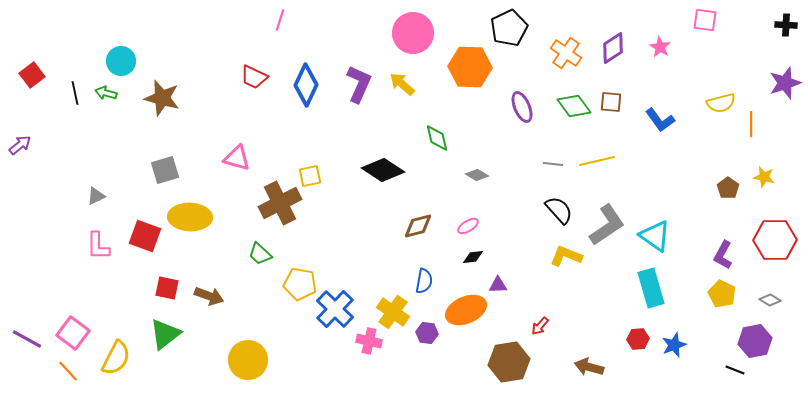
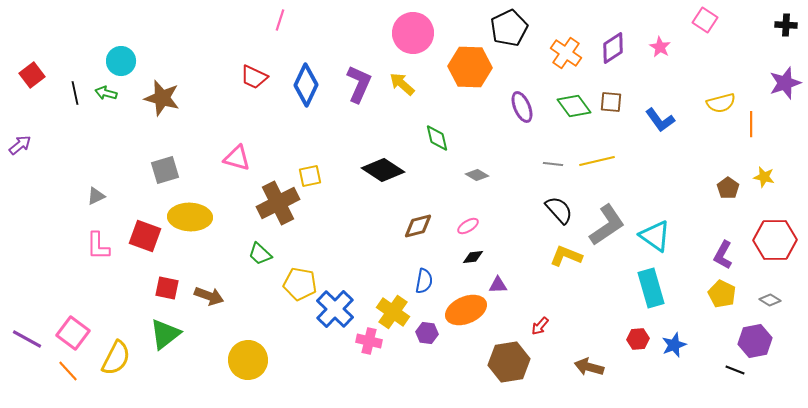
pink square at (705, 20): rotated 25 degrees clockwise
brown cross at (280, 203): moved 2 px left
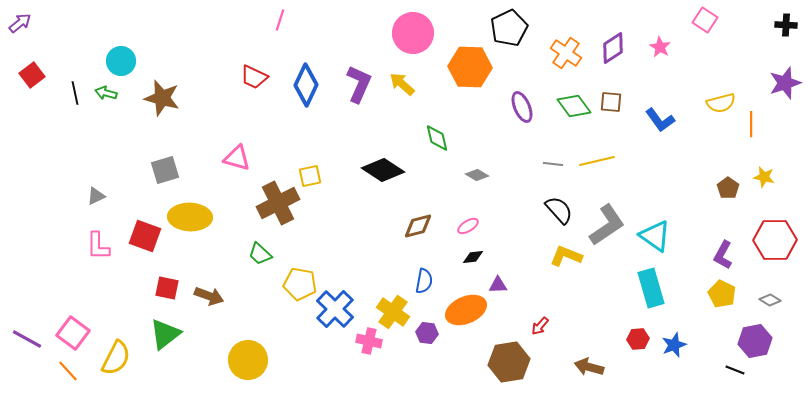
purple arrow at (20, 145): moved 122 px up
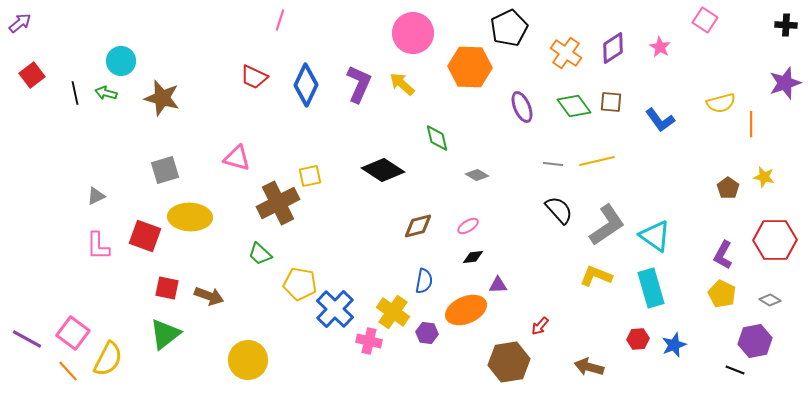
yellow L-shape at (566, 256): moved 30 px right, 20 px down
yellow semicircle at (116, 358): moved 8 px left, 1 px down
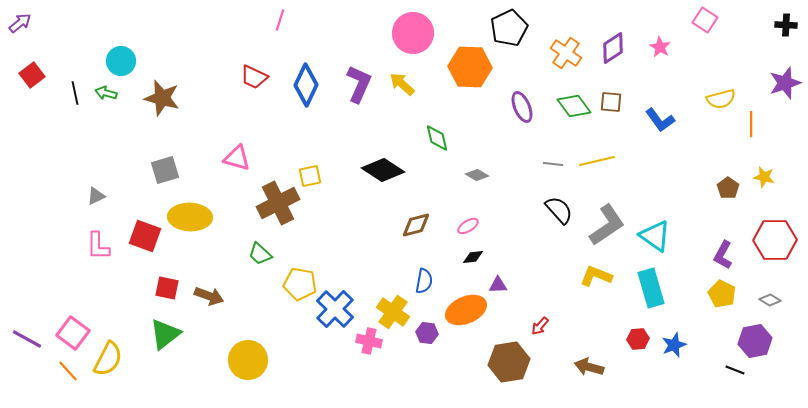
yellow semicircle at (721, 103): moved 4 px up
brown diamond at (418, 226): moved 2 px left, 1 px up
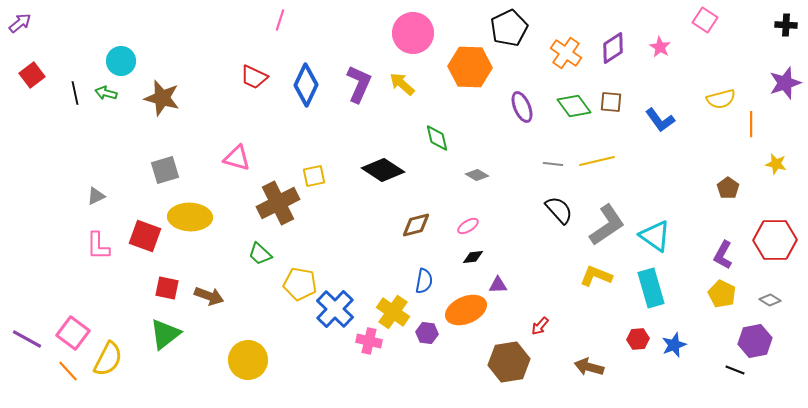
yellow square at (310, 176): moved 4 px right
yellow star at (764, 177): moved 12 px right, 13 px up
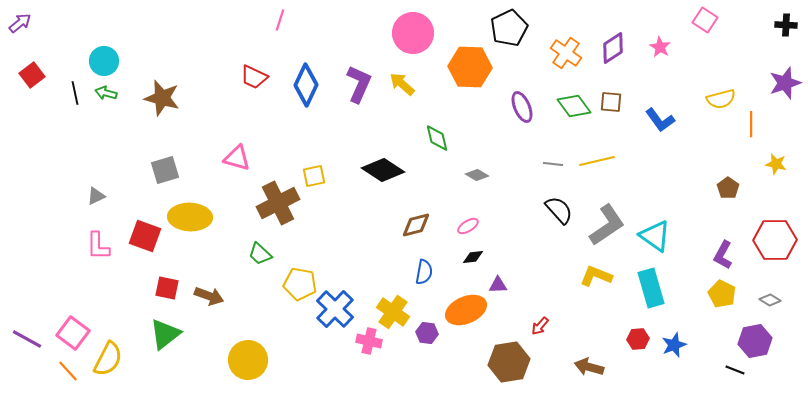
cyan circle at (121, 61): moved 17 px left
blue semicircle at (424, 281): moved 9 px up
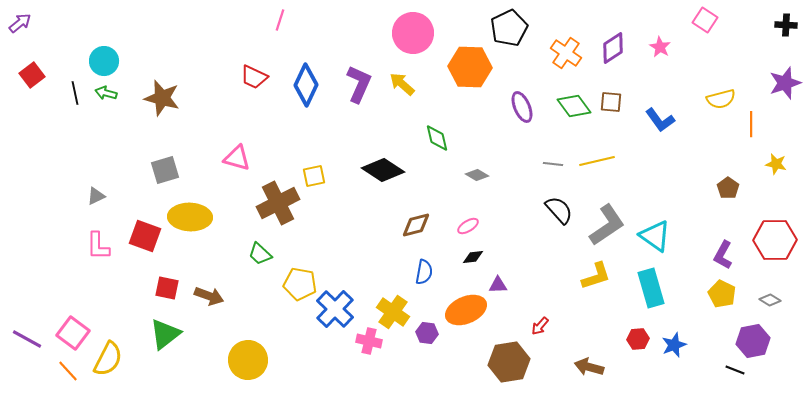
yellow L-shape at (596, 276): rotated 140 degrees clockwise
purple hexagon at (755, 341): moved 2 px left
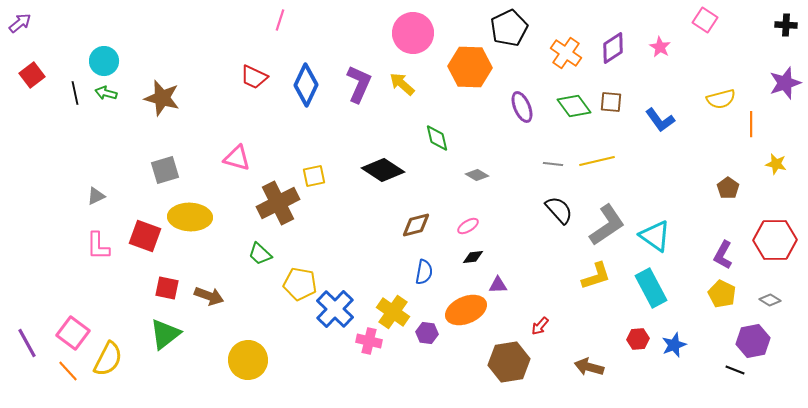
cyan rectangle at (651, 288): rotated 12 degrees counterclockwise
purple line at (27, 339): moved 4 px down; rotated 32 degrees clockwise
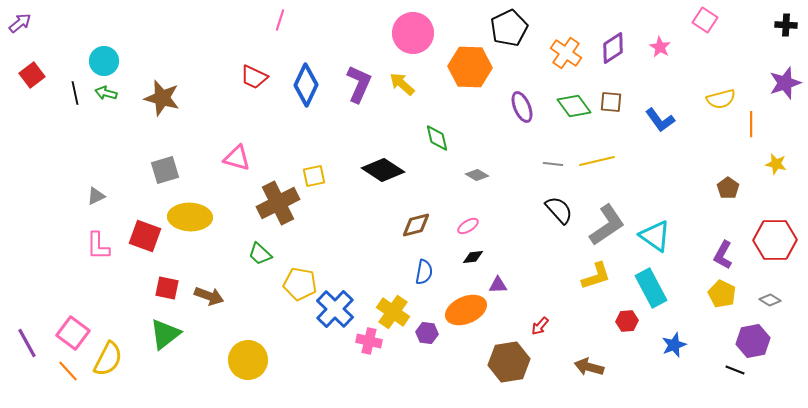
red hexagon at (638, 339): moved 11 px left, 18 px up
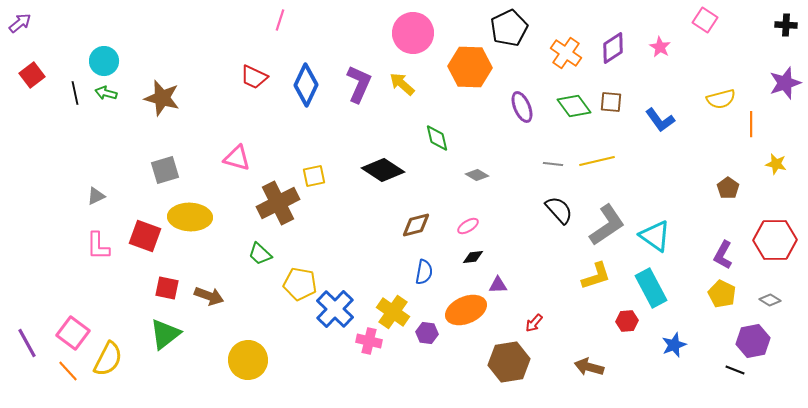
red arrow at (540, 326): moved 6 px left, 3 px up
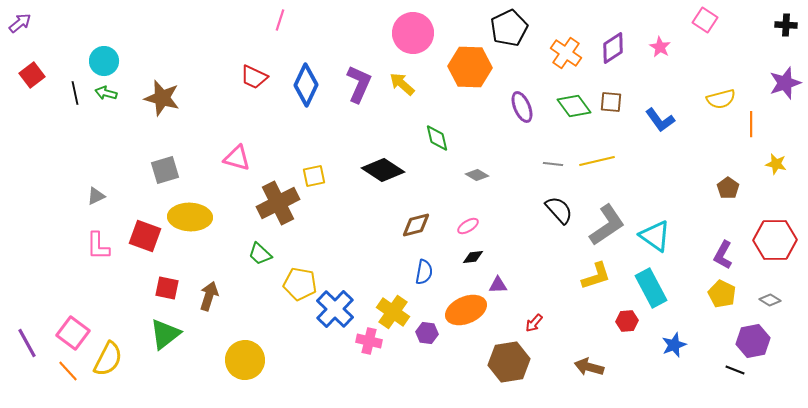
brown arrow at (209, 296): rotated 92 degrees counterclockwise
yellow circle at (248, 360): moved 3 px left
